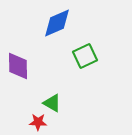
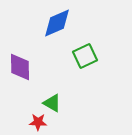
purple diamond: moved 2 px right, 1 px down
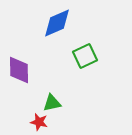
purple diamond: moved 1 px left, 3 px down
green triangle: rotated 42 degrees counterclockwise
red star: moved 1 px right; rotated 12 degrees clockwise
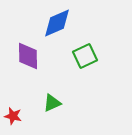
purple diamond: moved 9 px right, 14 px up
green triangle: rotated 12 degrees counterclockwise
red star: moved 26 px left, 6 px up
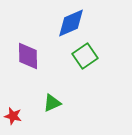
blue diamond: moved 14 px right
green square: rotated 10 degrees counterclockwise
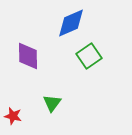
green square: moved 4 px right
green triangle: rotated 30 degrees counterclockwise
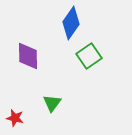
blue diamond: rotated 32 degrees counterclockwise
red star: moved 2 px right, 2 px down
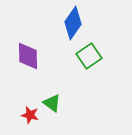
blue diamond: moved 2 px right
green triangle: rotated 30 degrees counterclockwise
red star: moved 15 px right, 3 px up
